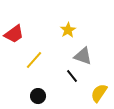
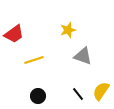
yellow star: rotated 14 degrees clockwise
yellow line: rotated 30 degrees clockwise
black line: moved 6 px right, 18 px down
yellow semicircle: moved 2 px right, 2 px up
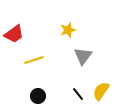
gray triangle: rotated 48 degrees clockwise
